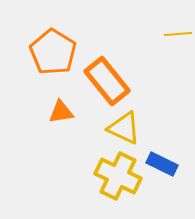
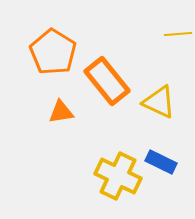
yellow triangle: moved 35 px right, 26 px up
blue rectangle: moved 1 px left, 2 px up
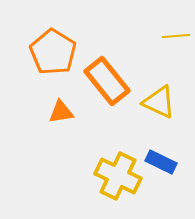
yellow line: moved 2 px left, 2 px down
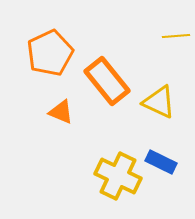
orange pentagon: moved 3 px left, 1 px down; rotated 15 degrees clockwise
orange triangle: rotated 32 degrees clockwise
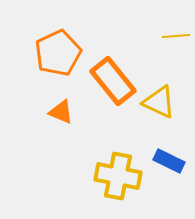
orange pentagon: moved 8 px right
orange rectangle: moved 6 px right
blue rectangle: moved 8 px right, 1 px up
yellow cross: rotated 15 degrees counterclockwise
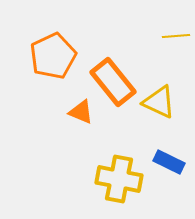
orange pentagon: moved 5 px left, 3 px down
orange rectangle: moved 1 px down
orange triangle: moved 20 px right
blue rectangle: moved 1 px down
yellow cross: moved 1 px right, 3 px down
